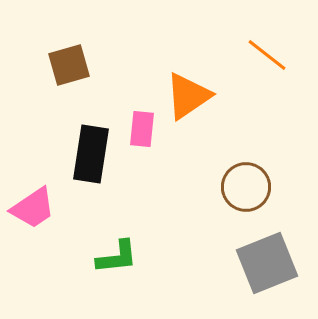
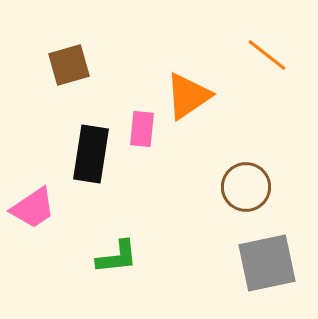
gray square: rotated 10 degrees clockwise
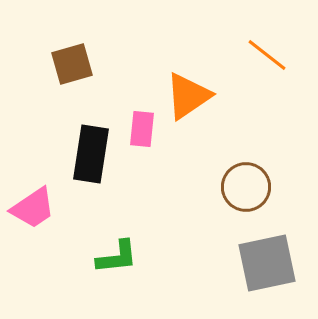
brown square: moved 3 px right, 1 px up
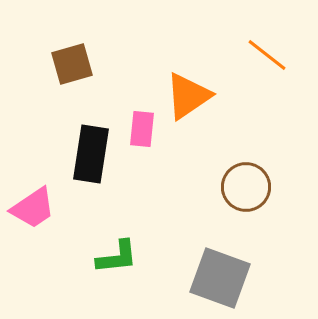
gray square: moved 47 px left, 15 px down; rotated 32 degrees clockwise
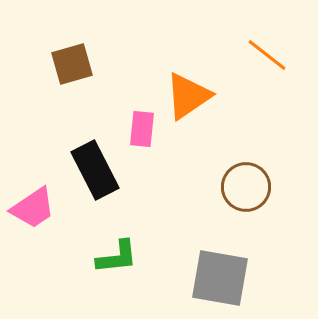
black rectangle: moved 4 px right, 16 px down; rotated 36 degrees counterclockwise
gray square: rotated 10 degrees counterclockwise
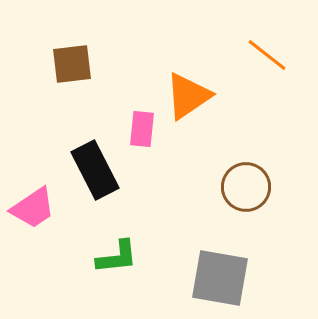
brown square: rotated 9 degrees clockwise
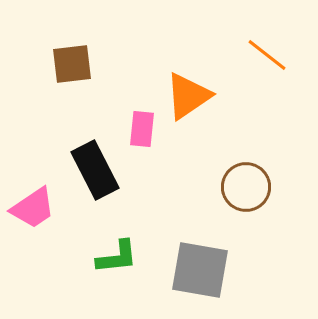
gray square: moved 20 px left, 8 px up
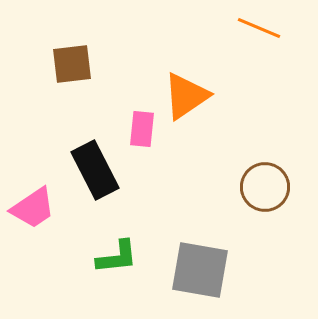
orange line: moved 8 px left, 27 px up; rotated 15 degrees counterclockwise
orange triangle: moved 2 px left
brown circle: moved 19 px right
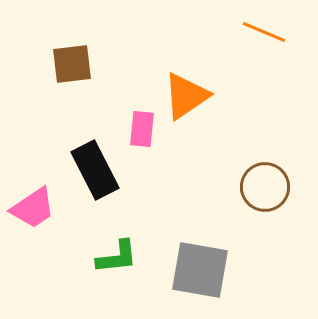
orange line: moved 5 px right, 4 px down
